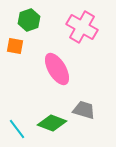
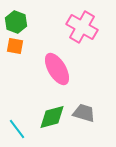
green hexagon: moved 13 px left, 2 px down; rotated 20 degrees counterclockwise
gray trapezoid: moved 3 px down
green diamond: moved 6 px up; rotated 36 degrees counterclockwise
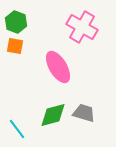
pink ellipse: moved 1 px right, 2 px up
green diamond: moved 1 px right, 2 px up
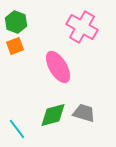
orange square: rotated 30 degrees counterclockwise
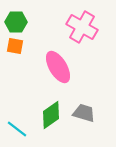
green hexagon: rotated 20 degrees counterclockwise
orange square: rotated 30 degrees clockwise
green diamond: moved 2 px left; rotated 20 degrees counterclockwise
cyan line: rotated 15 degrees counterclockwise
